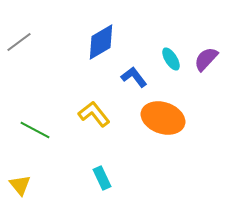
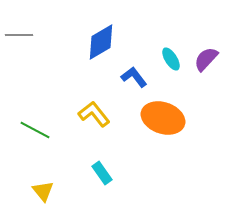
gray line: moved 7 px up; rotated 36 degrees clockwise
cyan rectangle: moved 5 px up; rotated 10 degrees counterclockwise
yellow triangle: moved 23 px right, 6 px down
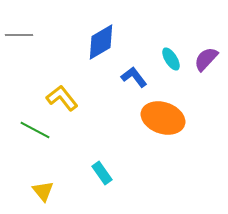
yellow L-shape: moved 32 px left, 16 px up
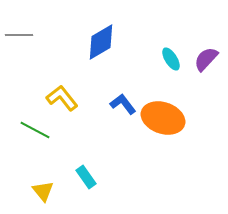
blue L-shape: moved 11 px left, 27 px down
cyan rectangle: moved 16 px left, 4 px down
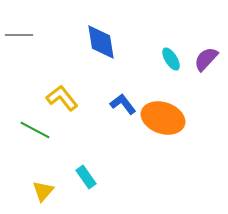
blue diamond: rotated 69 degrees counterclockwise
yellow triangle: rotated 20 degrees clockwise
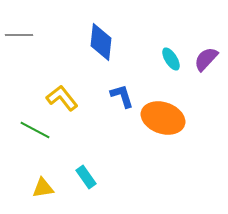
blue diamond: rotated 15 degrees clockwise
blue L-shape: moved 1 px left, 8 px up; rotated 20 degrees clockwise
yellow triangle: moved 3 px up; rotated 40 degrees clockwise
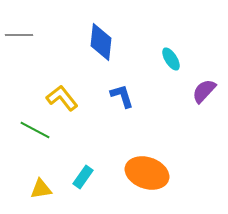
purple semicircle: moved 2 px left, 32 px down
orange ellipse: moved 16 px left, 55 px down
cyan rectangle: moved 3 px left; rotated 70 degrees clockwise
yellow triangle: moved 2 px left, 1 px down
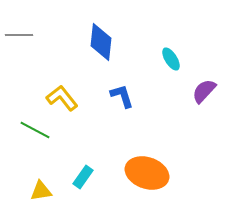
yellow triangle: moved 2 px down
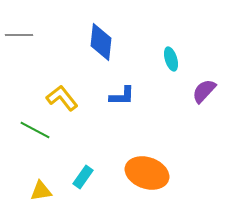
cyan ellipse: rotated 15 degrees clockwise
blue L-shape: rotated 108 degrees clockwise
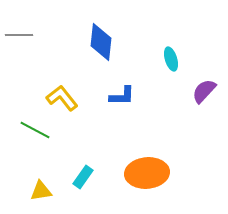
orange ellipse: rotated 24 degrees counterclockwise
